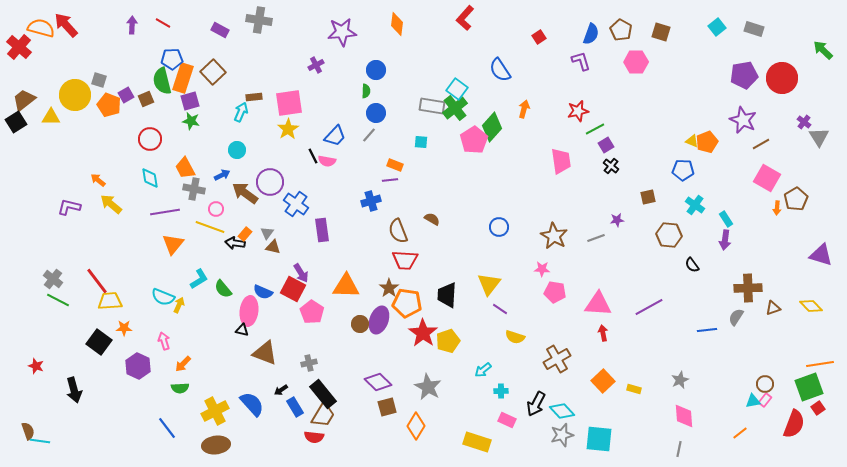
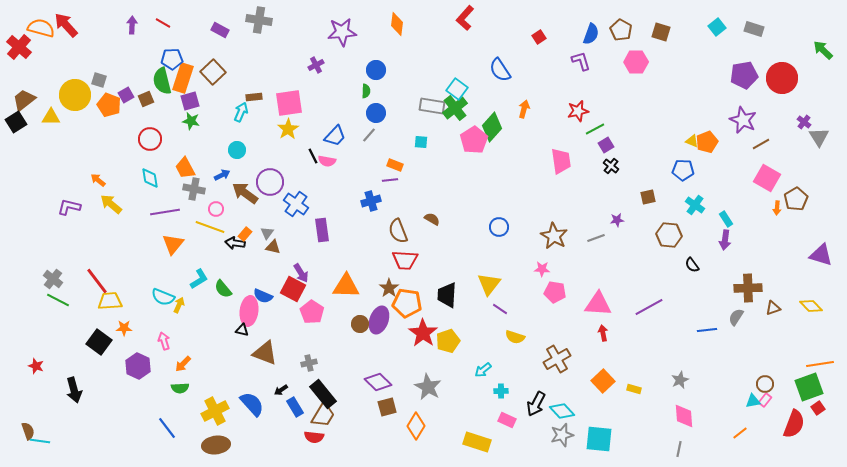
blue semicircle at (263, 292): moved 4 px down
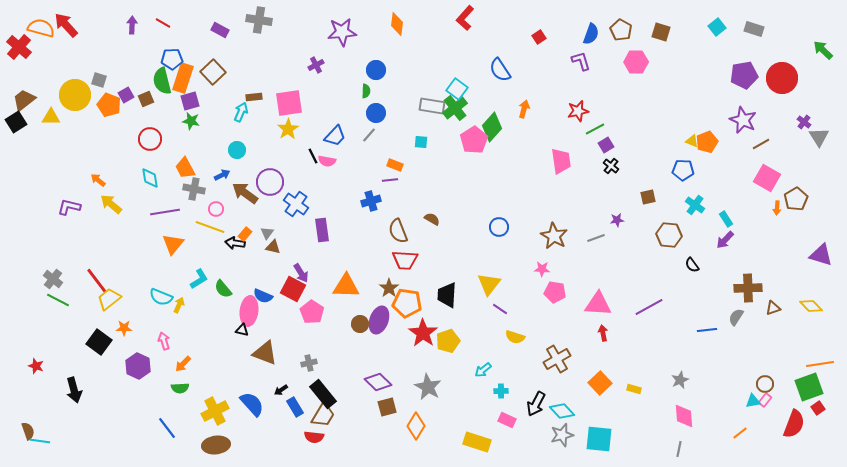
purple arrow at (725, 240): rotated 36 degrees clockwise
cyan semicircle at (163, 297): moved 2 px left
yellow trapezoid at (110, 301): moved 1 px left, 2 px up; rotated 35 degrees counterclockwise
orange square at (603, 381): moved 3 px left, 2 px down
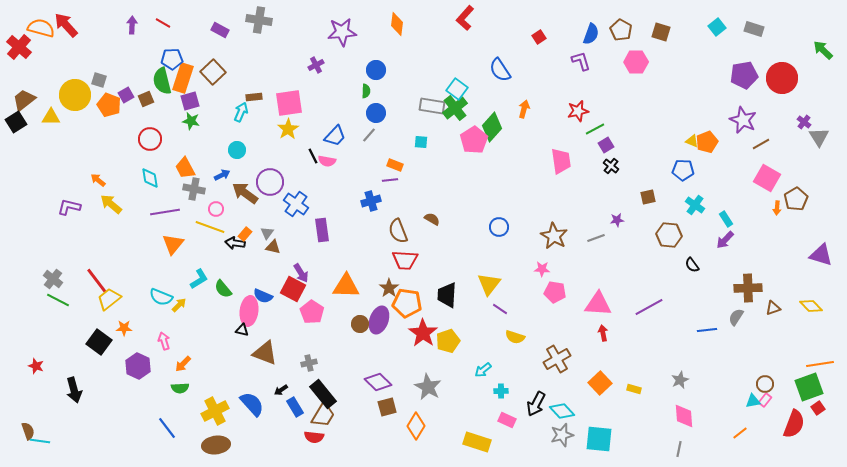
yellow arrow at (179, 305): rotated 21 degrees clockwise
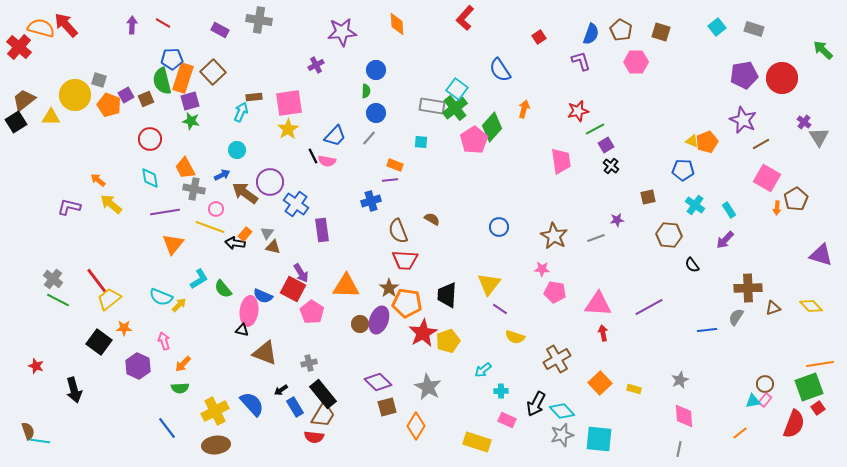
orange diamond at (397, 24): rotated 10 degrees counterclockwise
gray line at (369, 135): moved 3 px down
cyan rectangle at (726, 219): moved 3 px right, 9 px up
red star at (423, 333): rotated 8 degrees clockwise
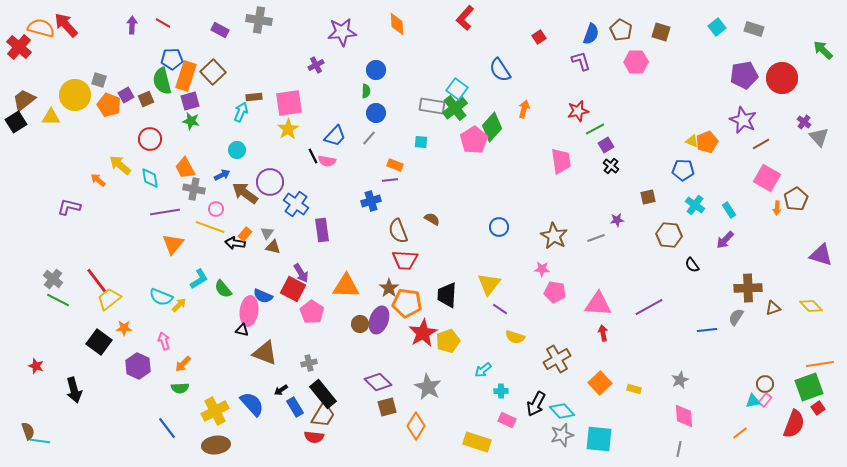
orange rectangle at (183, 78): moved 3 px right, 2 px up
gray triangle at (819, 137): rotated 10 degrees counterclockwise
yellow arrow at (111, 204): moved 9 px right, 39 px up
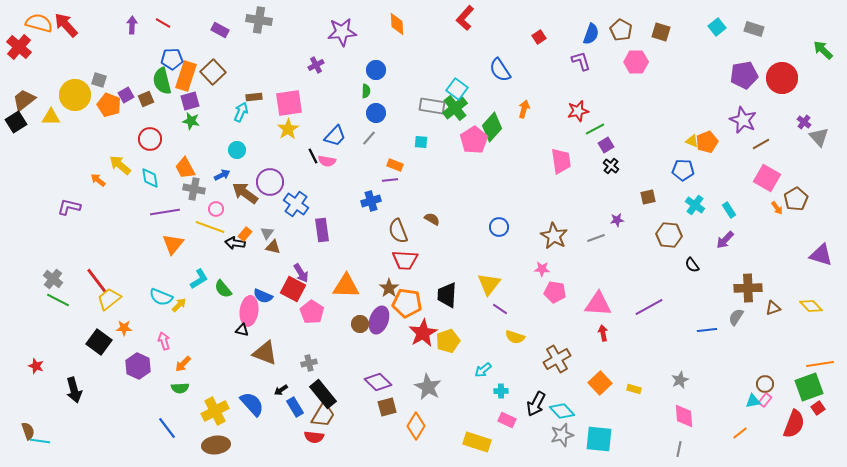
orange semicircle at (41, 28): moved 2 px left, 5 px up
orange arrow at (777, 208): rotated 40 degrees counterclockwise
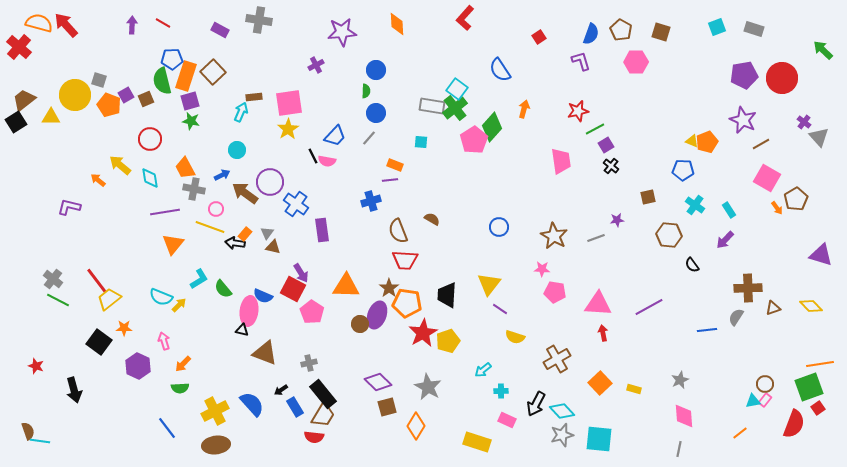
cyan square at (717, 27): rotated 18 degrees clockwise
purple ellipse at (379, 320): moved 2 px left, 5 px up
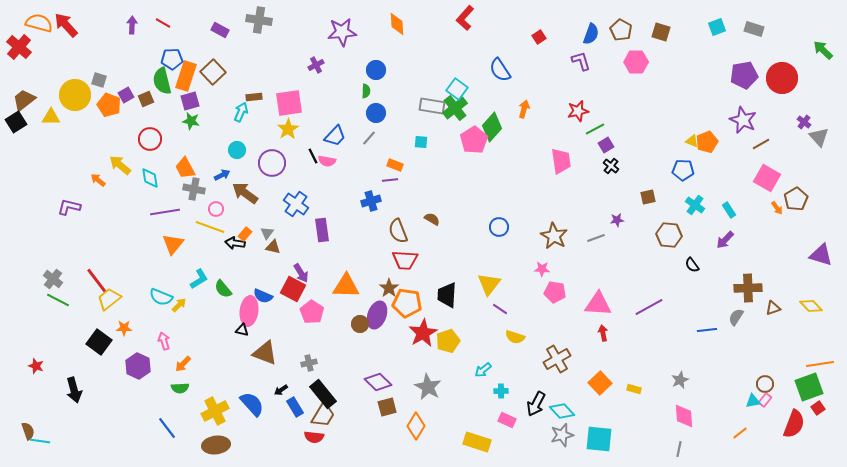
purple circle at (270, 182): moved 2 px right, 19 px up
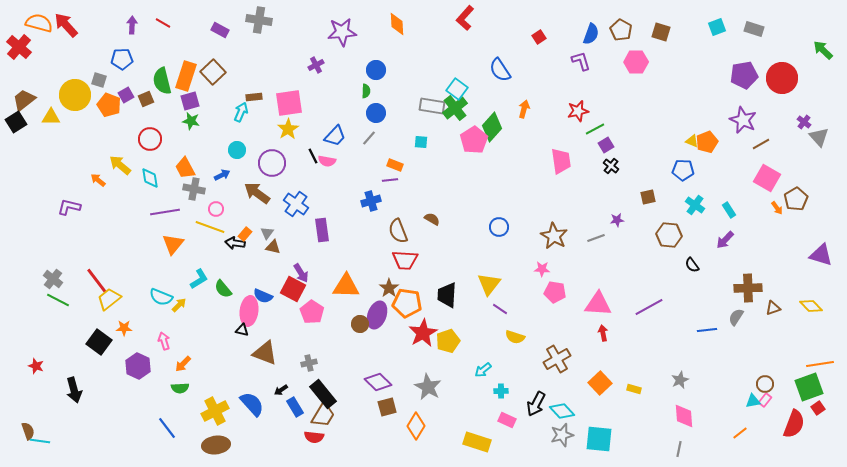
blue pentagon at (172, 59): moved 50 px left
brown arrow at (245, 193): moved 12 px right
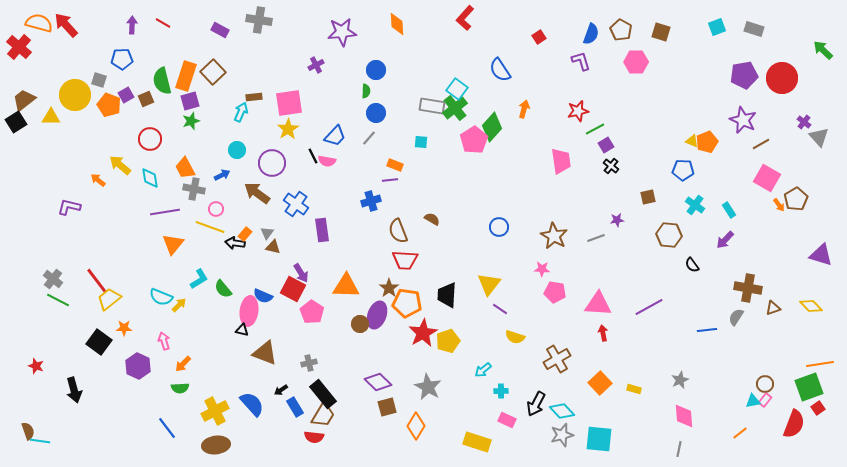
green star at (191, 121): rotated 30 degrees counterclockwise
orange arrow at (777, 208): moved 2 px right, 3 px up
brown cross at (748, 288): rotated 12 degrees clockwise
